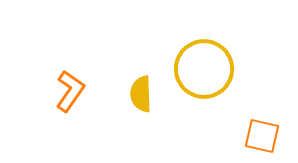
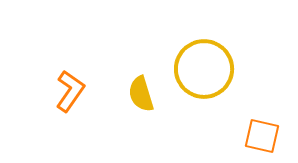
yellow semicircle: rotated 15 degrees counterclockwise
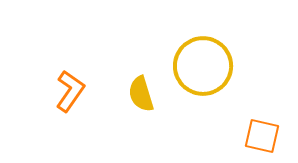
yellow circle: moved 1 px left, 3 px up
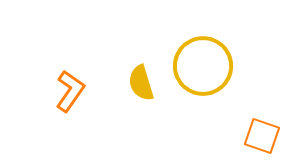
yellow semicircle: moved 11 px up
orange square: rotated 6 degrees clockwise
